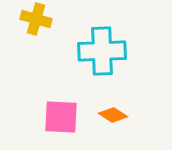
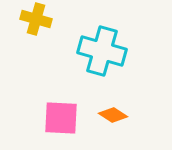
cyan cross: rotated 18 degrees clockwise
pink square: moved 1 px down
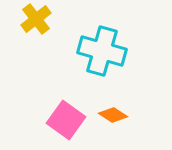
yellow cross: rotated 36 degrees clockwise
pink square: moved 5 px right, 2 px down; rotated 33 degrees clockwise
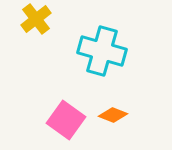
orange diamond: rotated 12 degrees counterclockwise
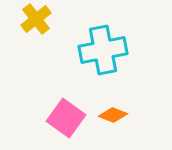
cyan cross: moved 1 px right, 1 px up; rotated 27 degrees counterclockwise
pink square: moved 2 px up
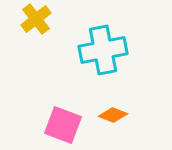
pink square: moved 3 px left, 7 px down; rotated 15 degrees counterclockwise
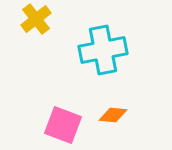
orange diamond: rotated 16 degrees counterclockwise
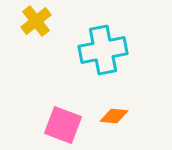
yellow cross: moved 2 px down
orange diamond: moved 1 px right, 1 px down
